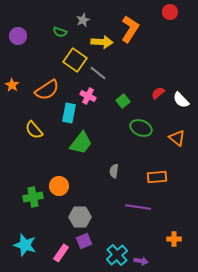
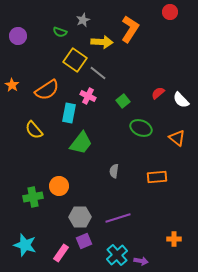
purple line: moved 20 px left, 11 px down; rotated 25 degrees counterclockwise
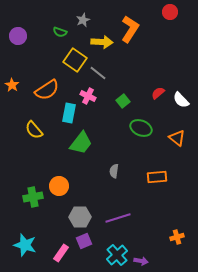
orange cross: moved 3 px right, 2 px up; rotated 16 degrees counterclockwise
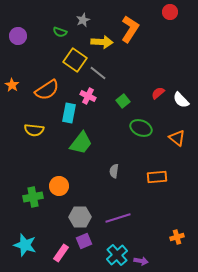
yellow semicircle: rotated 42 degrees counterclockwise
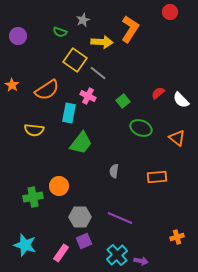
purple line: moved 2 px right; rotated 40 degrees clockwise
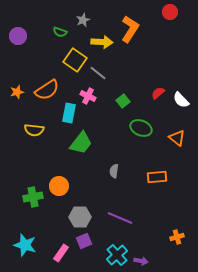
orange star: moved 5 px right, 7 px down; rotated 24 degrees clockwise
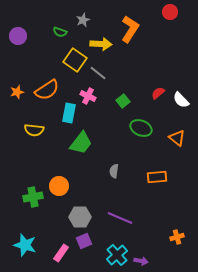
yellow arrow: moved 1 px left, 2 px down
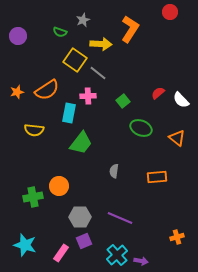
pink cross: rotated 28 degrees counterclockwise
